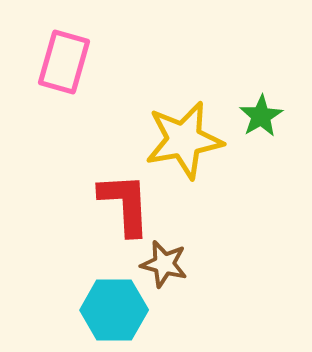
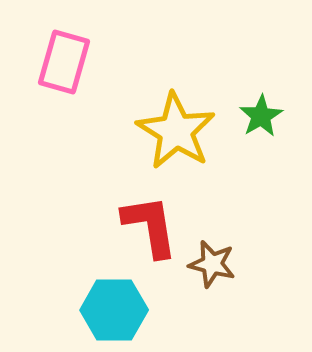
yellow star: moved 8 px left, 9 px up; rotated 30 degrees counterclockwise
red L-shape: moved 25 px right, 22 px down; rotated 6 degrees counterclockwise
brown star: moved 48 px right
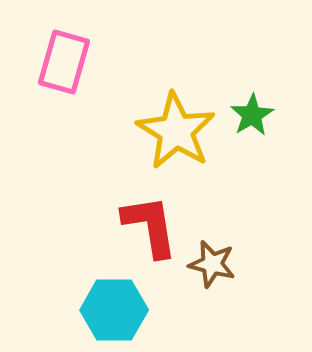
green star: moved 9 px left, 1 px up
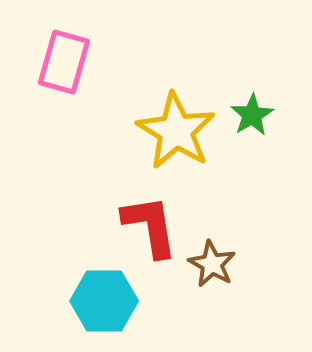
brown star: rotated 15 degrees clockwise
cyan hexagon: moved 10 px left, 9 px up
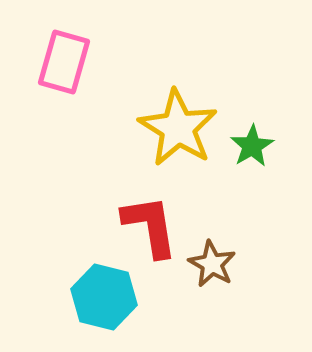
green star: moved 31 px down
yellow star: moved 2 px right, 3 px up
cyan hexagon: moved 4 px up; rotated 14 degrees clockwise
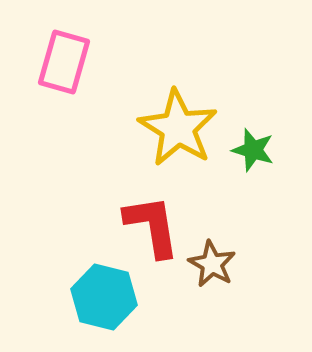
green star: moved 1 px right, 4 px down; rotated 24 degrees counterclockwise
red L-shape: moved 2 px right
